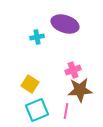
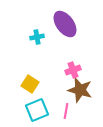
purple ellipse: rotated 36 degrees clockwise
brown star: rotated 20 degrees clockwise
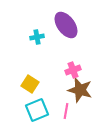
purple ellipse: moved 1 px right, 1 px down
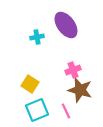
pink line: rotated 35 degrees counterclockwise
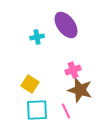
cyan square: rotated 20 degrees clockwise
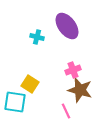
purple ellipse: moved 1 px right, 1 px down
cyan cross: rotated 24 degrees clockwise
cyan square: moved 22 px left, 8 px up; rotated 10 degrees clockwise
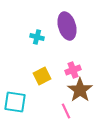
purple ellipse: rotated 20 degrees clockwise
yellow square: moved 12 px right, 8 px up; rotated 30 degrees clockwise
brown star: rotated 20 degrees clockwise
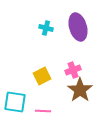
purple ellipse: moved 11 px right, 1 px down
cyan cross: moved 9 px right, 9 px up
pink line: moved 23 px left; rotated 63 degrees counterclockwise
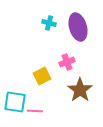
cyan cross: moved 3 px right, 5 px up
pink cross: moved 6 px left, 8 px up
pink line: moved 8 px left
